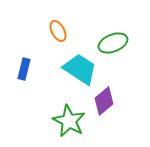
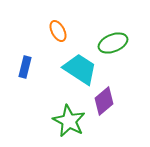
blue rectangle: moved 1 px right, 2 px up
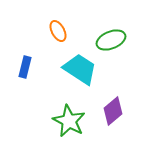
green ellipse: moved 2 px left, 3 px up
purple diamond: moved 9 px right, 10 px down
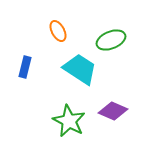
purple diamond: rotated 64 degrees clockwise
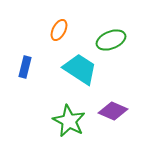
orange ellipse: moved 1 px right, 1 px up; rotated 55 degrees clockwise
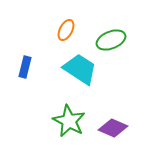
orange ellipse: moved 7 px right
purple diamond: moved 17 px down
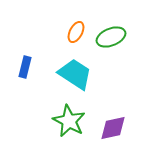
orange ellipse: moved 10 px right, 2 px down
green ellipse: moved 3 px up
cyan trapezoid: moved 5 px left, 5 px down
purple diamond: rotated 36 degrees counterclockwise
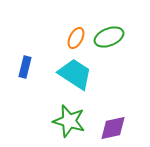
orange ellipse: moved 6 px down
green ellipse: moved 2 px left
green star: rotated 12 degrees counterclockwise
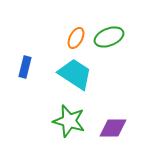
purple diamond: rotated 12 degrees clockwise
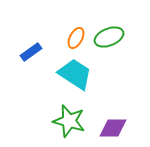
blue rectangle: moved 6 px right, 15 px up; rotated 40 degrees clockwise
